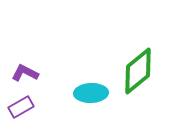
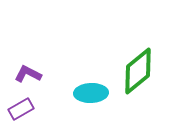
purple L-shape: moved 3 px right, 1 px down
purple rectangle: moved 2 px down
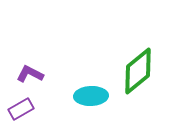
purple L-shape: moved 2 px right
cyan ellipse: moved 3 px down
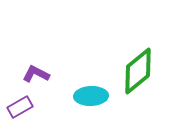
purple L-shape: moved 6 px right
purple rectangle: moved 1 px left, 2 px up
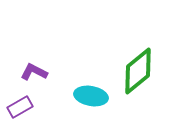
purple L-shape: moved 2 px left, 2 px up
cyan ellipse: rotated 12 degrees clockwise
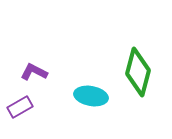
green diamond: moved 1 px down; rotated 36 degrees counterclockwise
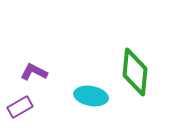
green diamond: moved 3 px left; rotated 9 degrees counterclockwise
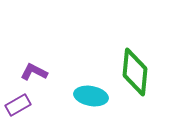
purple rectangle: moved 2 px left, 2 px up
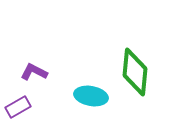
purple rectangle: moved 2 px down
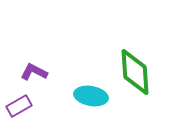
green diamond: rotated 9 degrees counterclockwise
purple rectangle: moved 1 px right, 1 px up
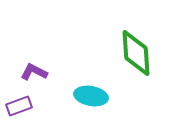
green diamond: moved 1 px right, 19 px up
purple rectangle: rotated 10 degrees clockwise
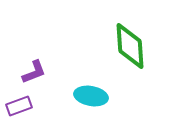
green diamond: moved 6 px left, 7 px up
purple L-shape: rotated 132 degrees clockwise
